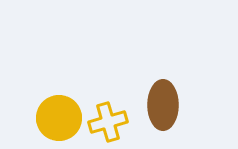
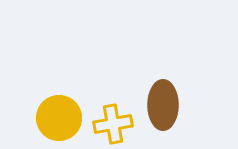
yellow cross: moved 5 px right, 2 px down; rotated 6 degrees clockwise
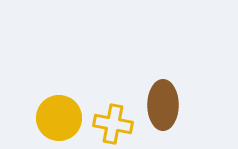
yellow cross: rotated 21 degrees clockwise
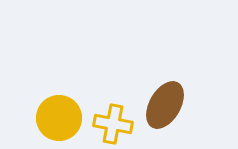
brown ellipse: moved 2 px right; rotated 30 degrees clockwise
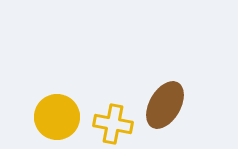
yellow circle: moved 2 px left, 1 px up
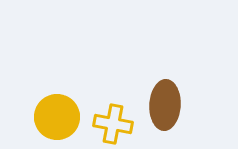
brown ellipse: rotated 27 degrees counterclockwise
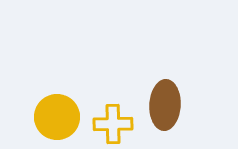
yellow cross: rotated 12 degrees counterclockwise
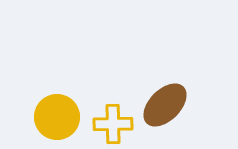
brown ellipse: rotated 42 degrees clockwise
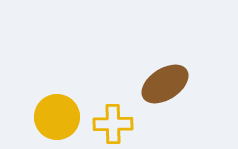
brown ellipse: moved 21 px up; rotated 12 degrees clockwise
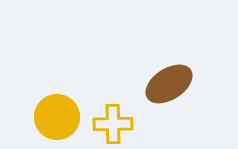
brown ellipse: moved 4 px right
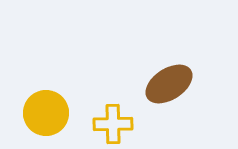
yellow circle: moved 11 px left, 4 px up
